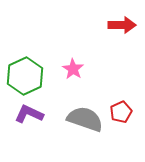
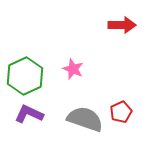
pink star: rotated 10 degrees counterclockwise
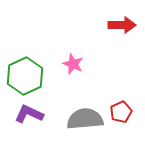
pink star: moved 5 px up
gray semicircle: rotated 24 degrees counterclockwise
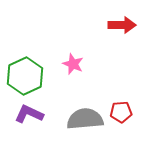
red pentagon: rotated 20 degrees clockwise
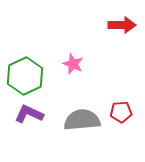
gray semicircle: moved 3 px left, 1 px down
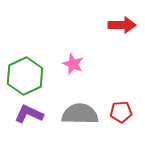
gray semicircle: moved 2 px left, 6 px up; rotated 6 degrees clockwise
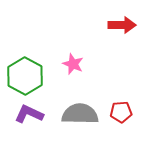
green hexagon: rotated 6 degrees counterclockwise
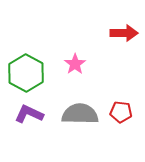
red arrow: moved 2 px right, 8 px down
pink star: moved 2 px right; rotated 15 degrees clockwise
green hexagon: moved 1 px right, 3 px up
red pentagon: rotated 10 degrees clockwise
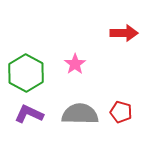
red pentagon: rotated 10 degrees clockwise
